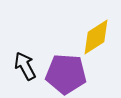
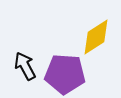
purple pentagon: moved 1 px left
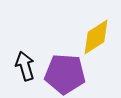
black arrow: rotated 12 degrees clockwise
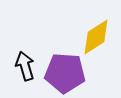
purple pentagon: moved 1 px up
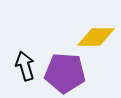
yellow diamond: rotated 33 degrees clockwise
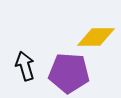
purple pentagon: moved 4 px right
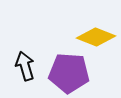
yellow diamond: rotated 21 degrees clockwise
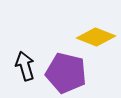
purple pentagon: moved 3 px left; rotated 9 degrees clockwise
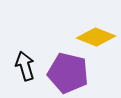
purple pentagon: moved 2 px right
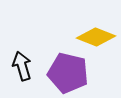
black arrow: moved 3 px left
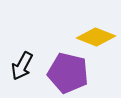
black arrow: rotated 136 degrees counterclockwise
